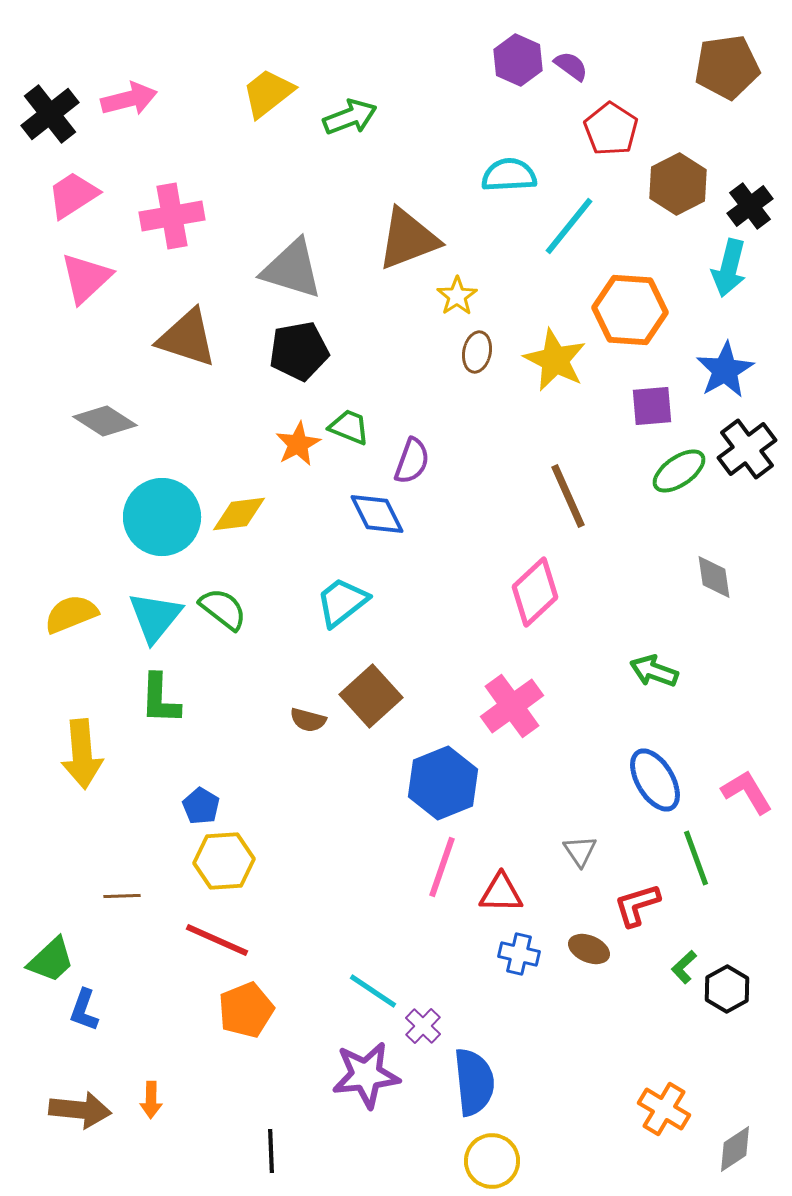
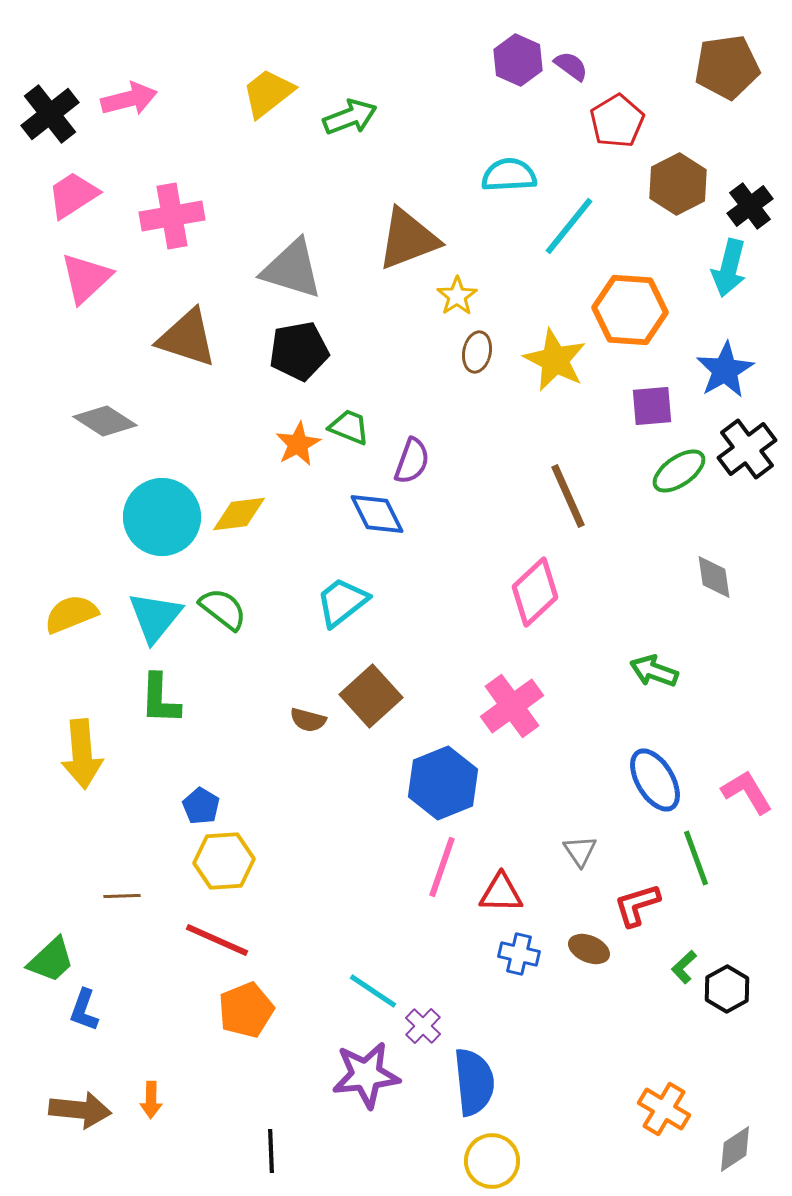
red pentagon at (611, 129): moved 6 px right, 8 px up; rotated 8 degrees clockwise
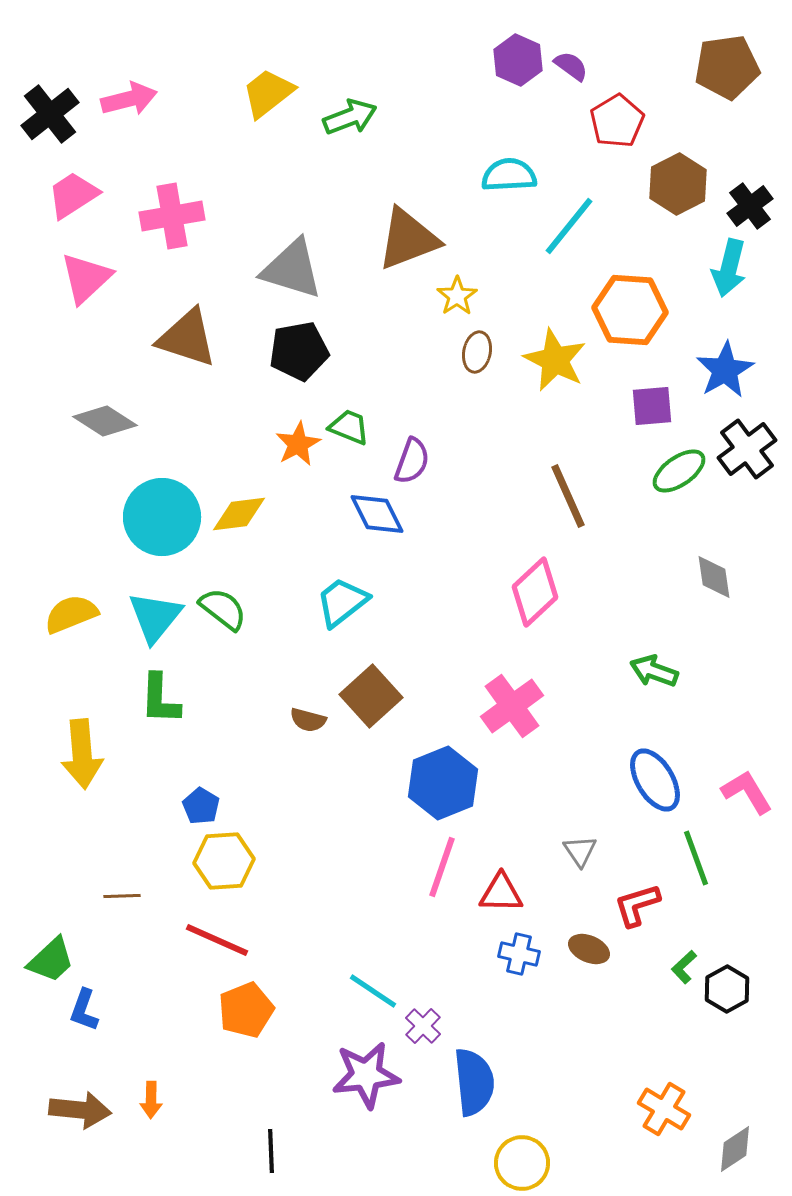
yellow circle at (492, 1161): moved 30 px right, 2 px down
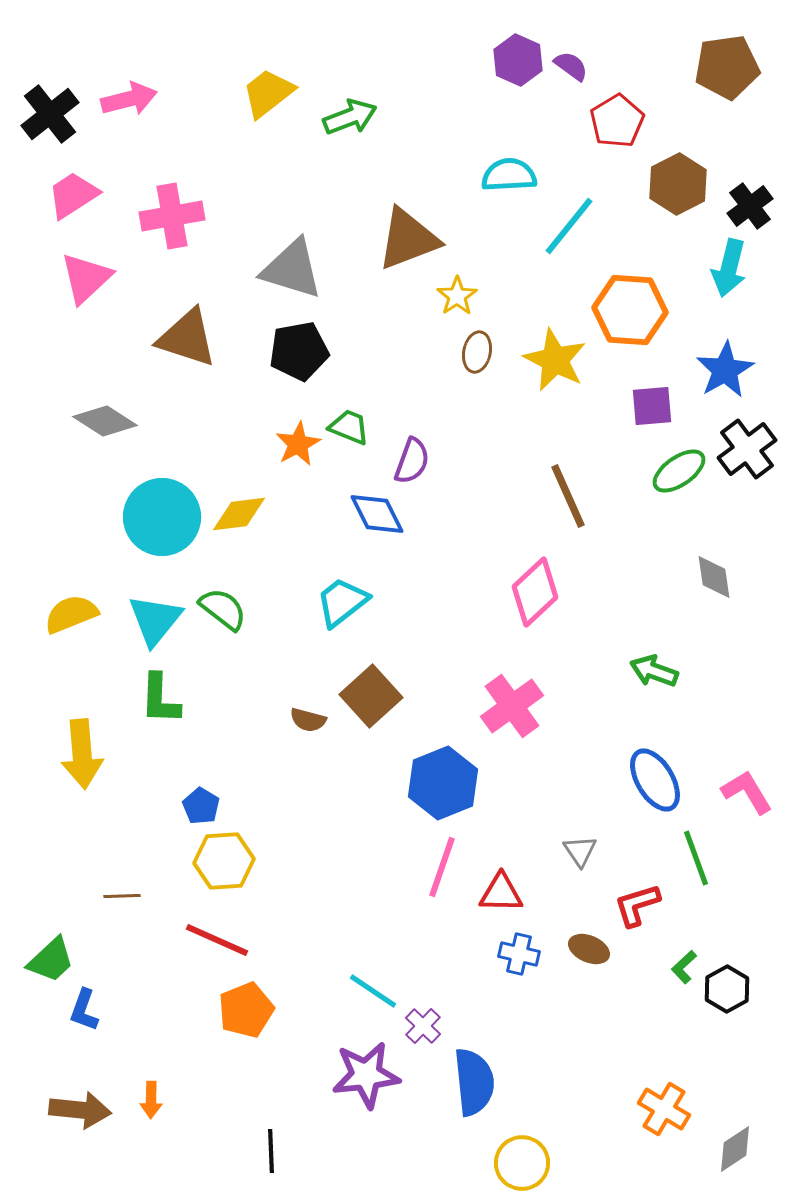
cyan triangle at (155, 617): moved 3 px down
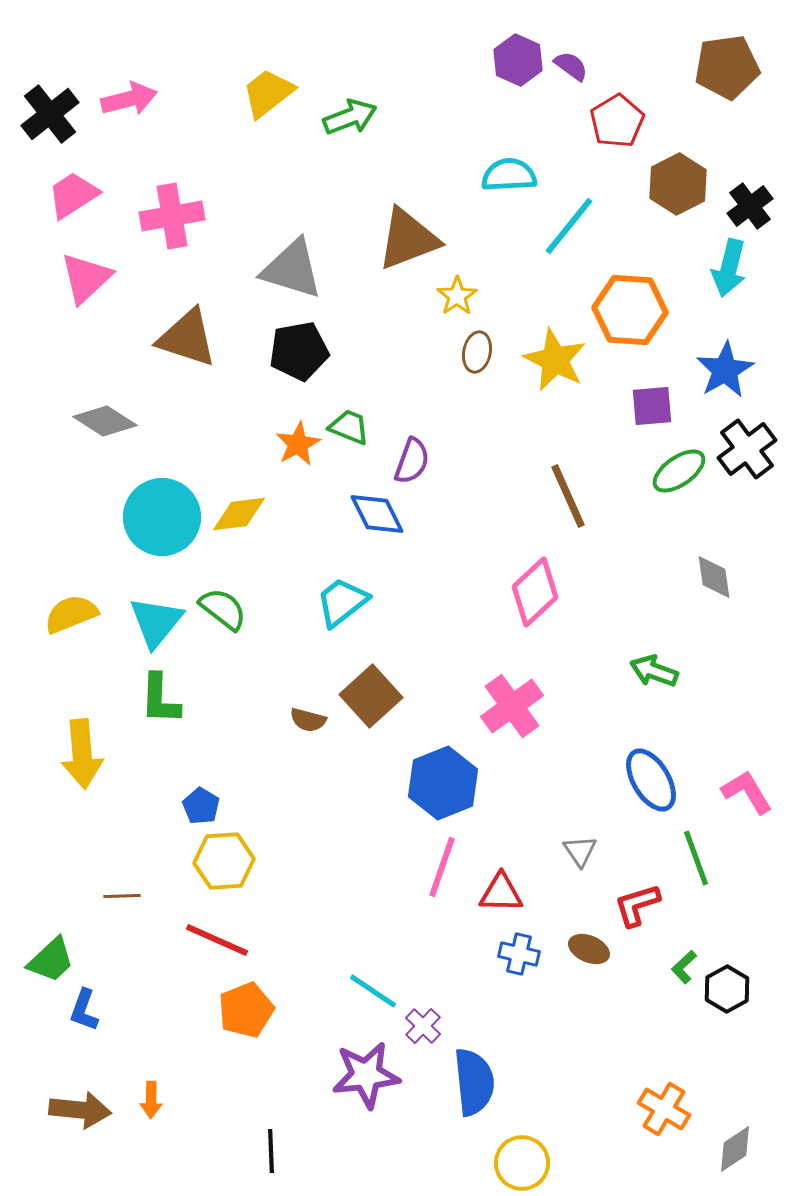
cyan triangle at (155, 620): moved 1 px right, 2 px down
blue ellipse at (655, 780): moved 4 px left
